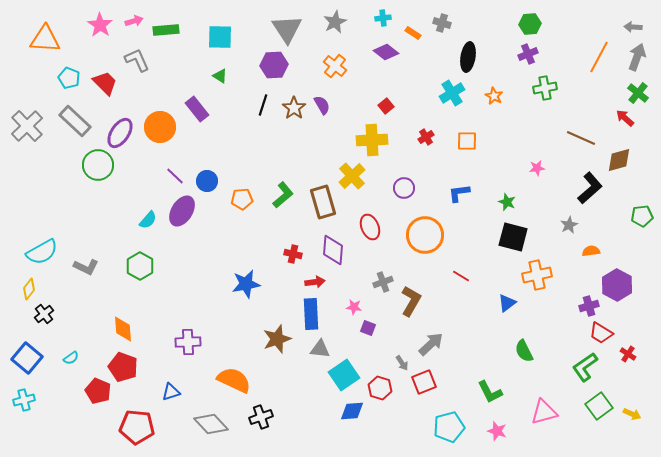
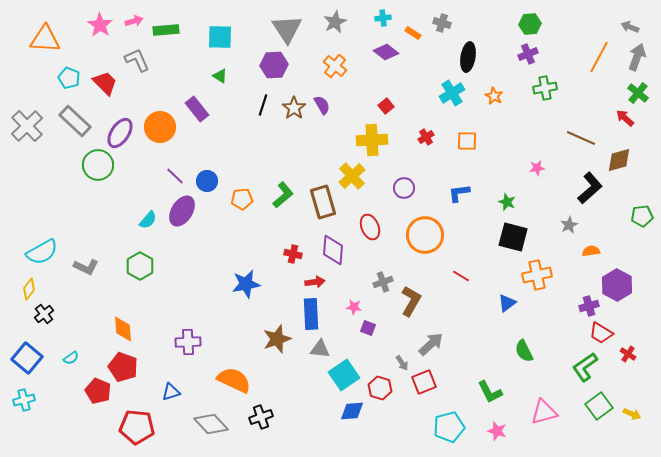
gray arrow at (633, 27): moved 3 px left; rotated 18 degrees clockwise
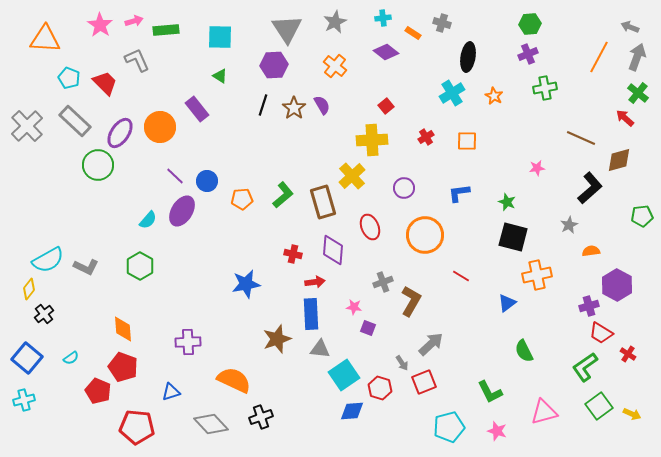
cyan semicircle at (42, 252): moved 6 px right, 8 px down
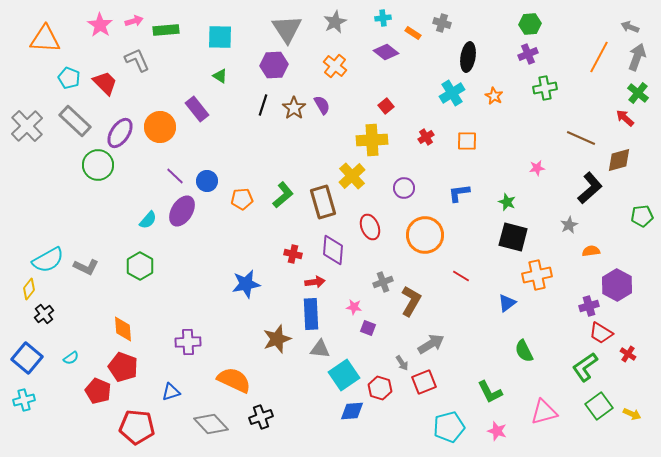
gray arrow at (431, 344): rotated 12 degrees clockwise
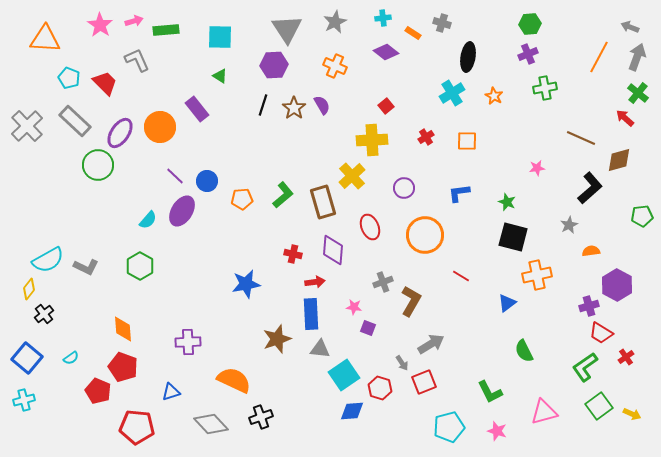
orange cross at (335, 66): rotated 15 degrees counterclockwise
red cross at (628, 354): moved 2 px left, 3 px down; rotated 21 degrees clockwise
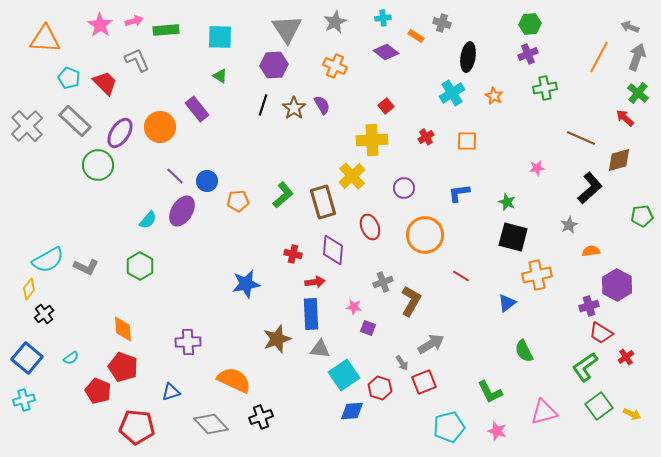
orange rectangle at (413, 33): moved 3 px right, 3 px down
orange pentagon at (242, 199): moved 4 px left, 2 px down
